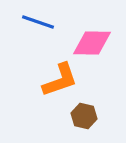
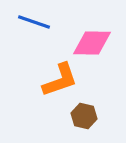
blue line: moved 4 px left
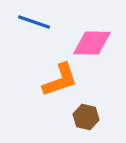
brown hexagon: moved 2 px right, 1 px down
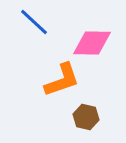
blue line: rotated 24 degrees clockwise
orange L-shape: moved 2 px right
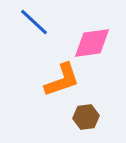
pink diamond: rotated 9 degrees counterclockwise
brown hexagon: rotated 20 degrees counterclockwise
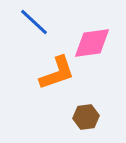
orange L-shape: moved 5 px left, 7 px up
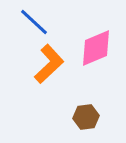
pink diamond: moved 4 px right, 5 px down; rotated 15 degrees counterclockwise
orange L-shape: moved 8 px left, 9 px up; rotated 24 degrees counterclockwise
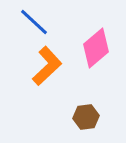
pink diamond: rotated 18 degrees counterclockwise
orange L-shape: moved 2 px left, 2 px down
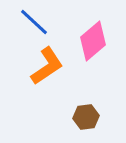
pink diamond: moved 3 px left, 7 px up
orange L-shape: rotated 9 degrees clockwise
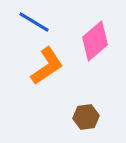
blue line: rotated 12 degrees counterclockwise
pink diamond: moved 2 px right
